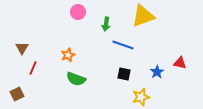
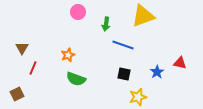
yellow star: moved 3 px left
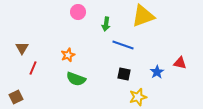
brown square: moved 1 px left, 3 px down
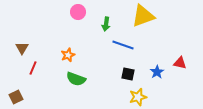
black square: moved 4 px right
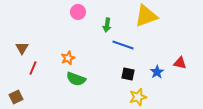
yellow triangle: moved 3 px right
green arrow: moved 1 px right, 1 px down
orange star: moved 3 px down
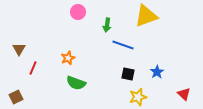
brown triangle: moved 3 px left, 1 px down
red triangle: moved 4 px right, 31 px down; rotated 32 degrees clockwise
green semicircle: moved 4 px down
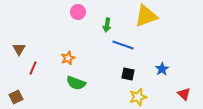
blue star: moved 5 px right, 3 px up
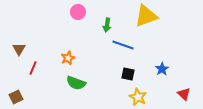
yellow star: rotated 30 degrees counterclockwise
